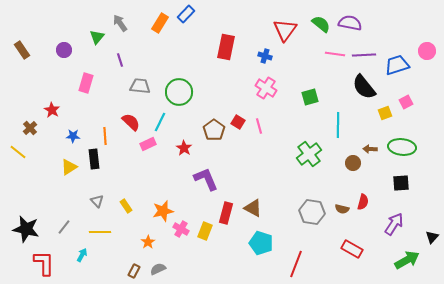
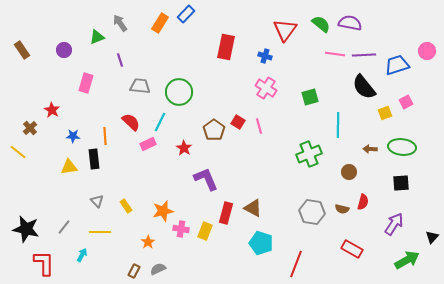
green triangle at (97, 37): rotated 28 degrees clockwise
green cross at (309, 154): rotated 15 degrees clockwise
brown circle at (353, 163): moved 4 px left, 9 px down
yellow triangle at (69, 167): rotated 24 degrees clockwise
pink cross at (181, 229): rotated 21 degrees counterclockwise
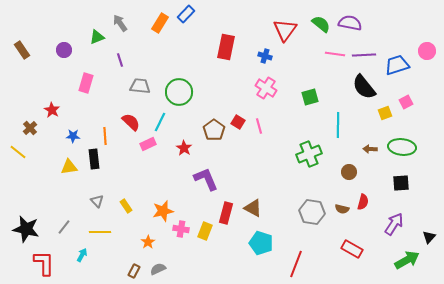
black triangle at (432, 237): moved 3 px left
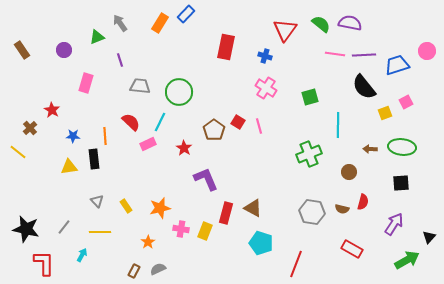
orange star at (163, 211): moved 3 px left, 3 px up
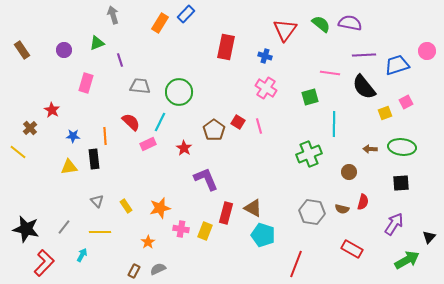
gray arrow at (120, 23): moved 7 px left, 8 px up; rotated 18 degrees clockwise
green triangle at (97, 37): moved 6 px down
pink line at (335, 54): moved 5 px left, 19 px down
cyan line at (338, 125): moved 4 px left, 1 px up
cyan pentagon at (261, 243): moved 2 px right, 8 px up
red L-shape at (44, 263): rotated 44 degrees clockwise
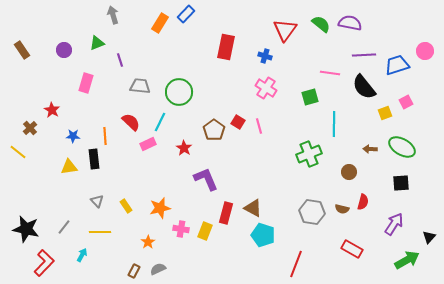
pink circle at (427, 51): moved 2 px left
green ellipse at (402, 147): rotated 24 degrees clockwise
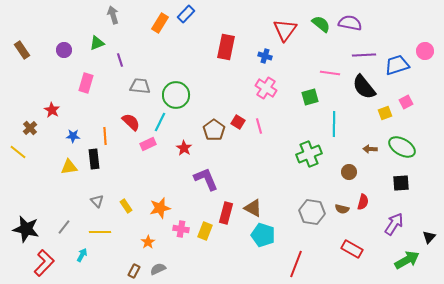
green circle at (179, 92): moved 3 px left, 3 px down
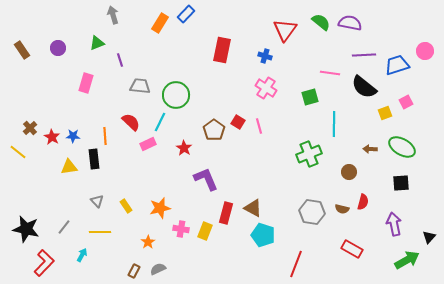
green semicircle at (321, 24): moved 2 px up
red rectangle at (226, 47): moved 4 px left, 3 px down
purple circle at (64, 50): moved 6 px left, 2 px up
black semicircle at (364, 87): rotated 12 degrees counterclockwise
red star at (52, 110): moved 27 px down
purple arrow at (394, 224): rotated 45 degrees counterclockwise
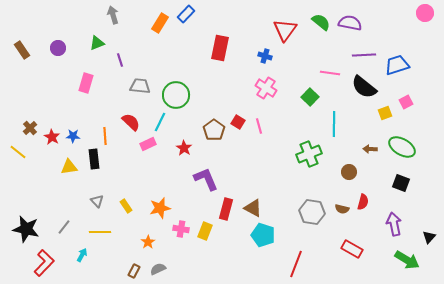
red rectangle at (222, 50): moved 2 px left, 2 px up
pink circle at (425, 51): moved 38 px up
green square at (310, 97): rotated 30 degrees counterclockwise
black square at (401, 183): rotated 24 degrees clockwise
red rectangle at (226, 213): moved 4 px up
green arrow at (407, 260): rotated 60 degrees clockwise
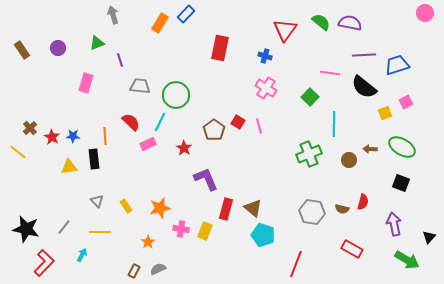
brown circle at (349, 172): moved 12 px up
brown triangle at (253, 208): rotated 12 degrees clockwise
